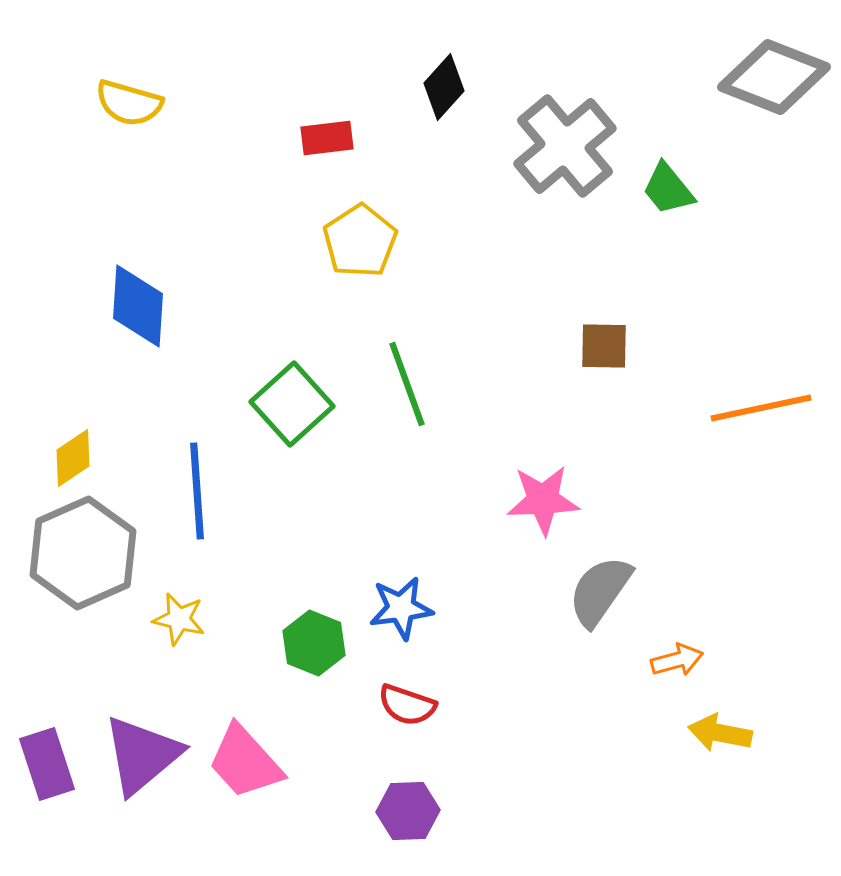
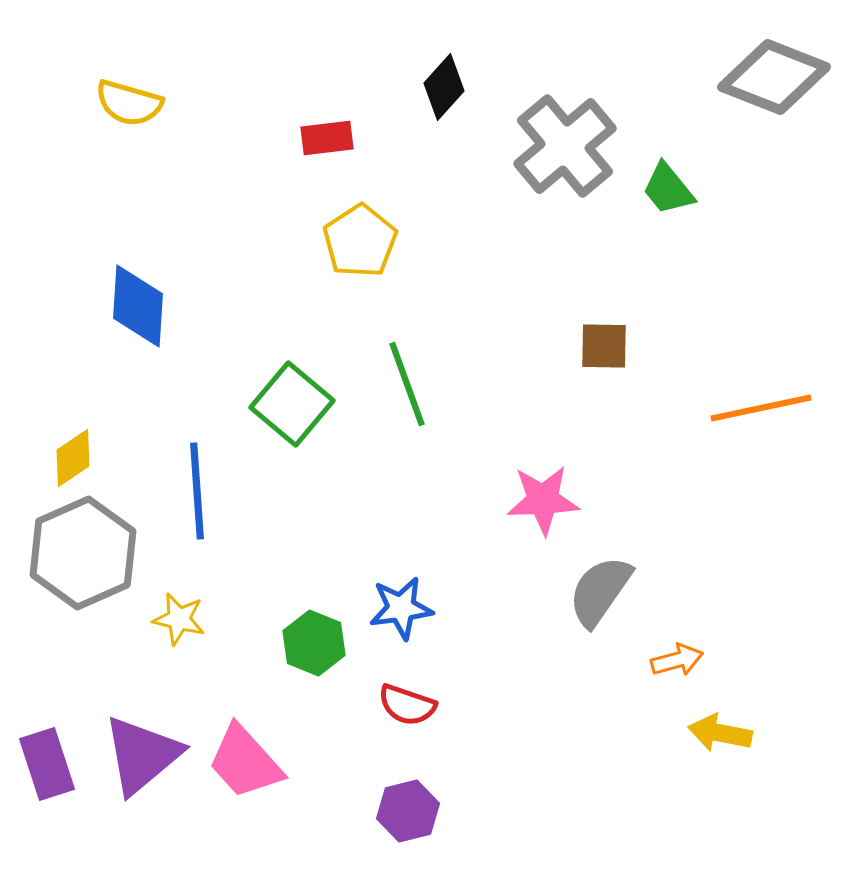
green square: rotated 8 degrees counterclockwise
purple hexagon: rotated 12 degrees counterclockwise
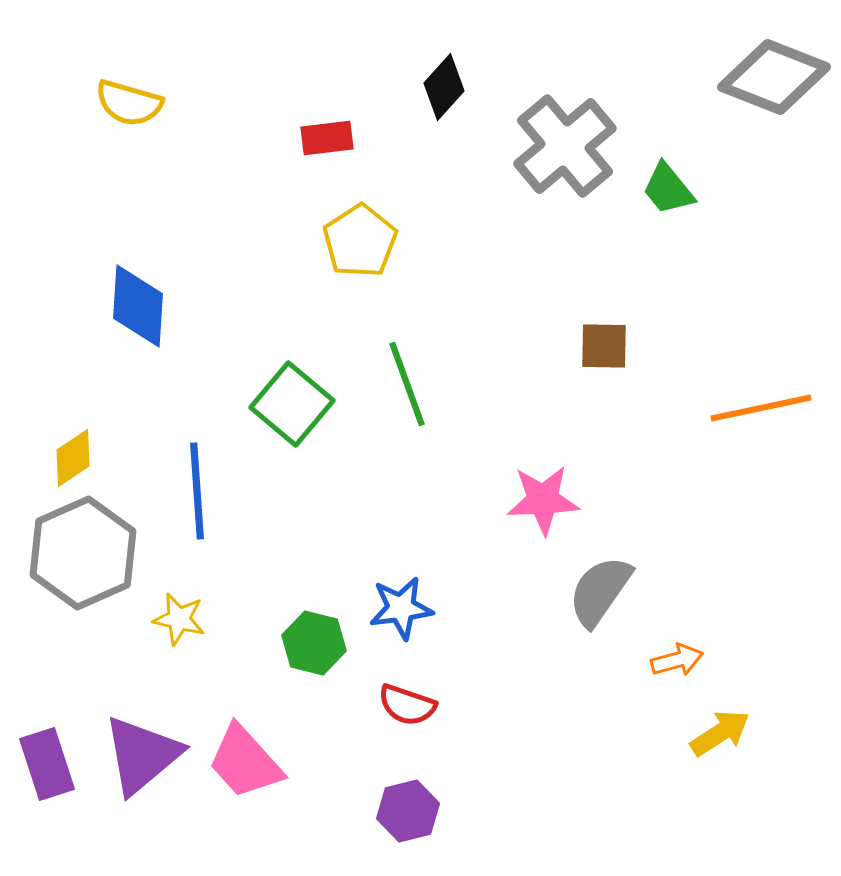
green hexagon: rotated 8 degrees counterclockwise
yellow arrow: rotated 136 degrees clockwise
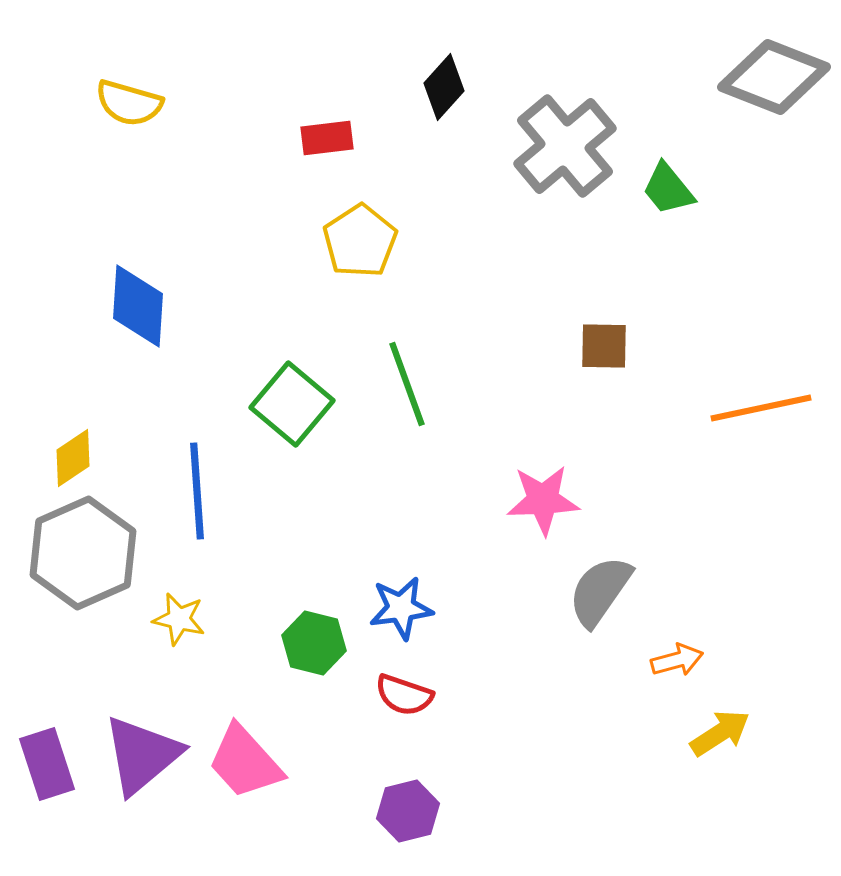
red semicircle: moved 3 px left, 10 px up
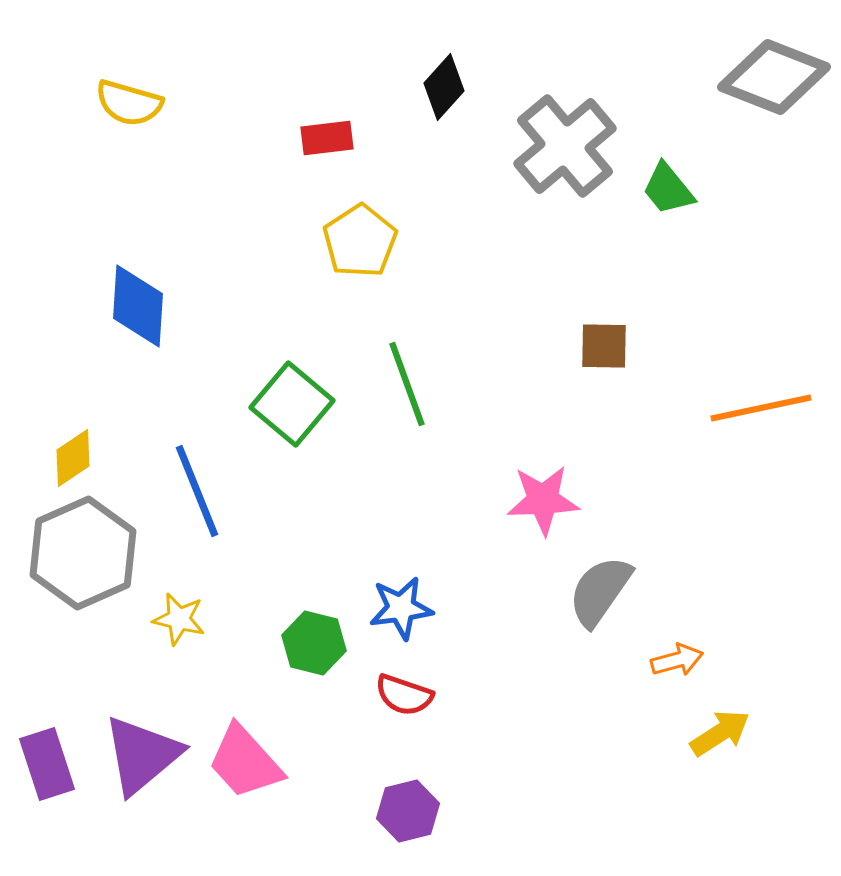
blue line: rotated 18 degrees counterclockwise
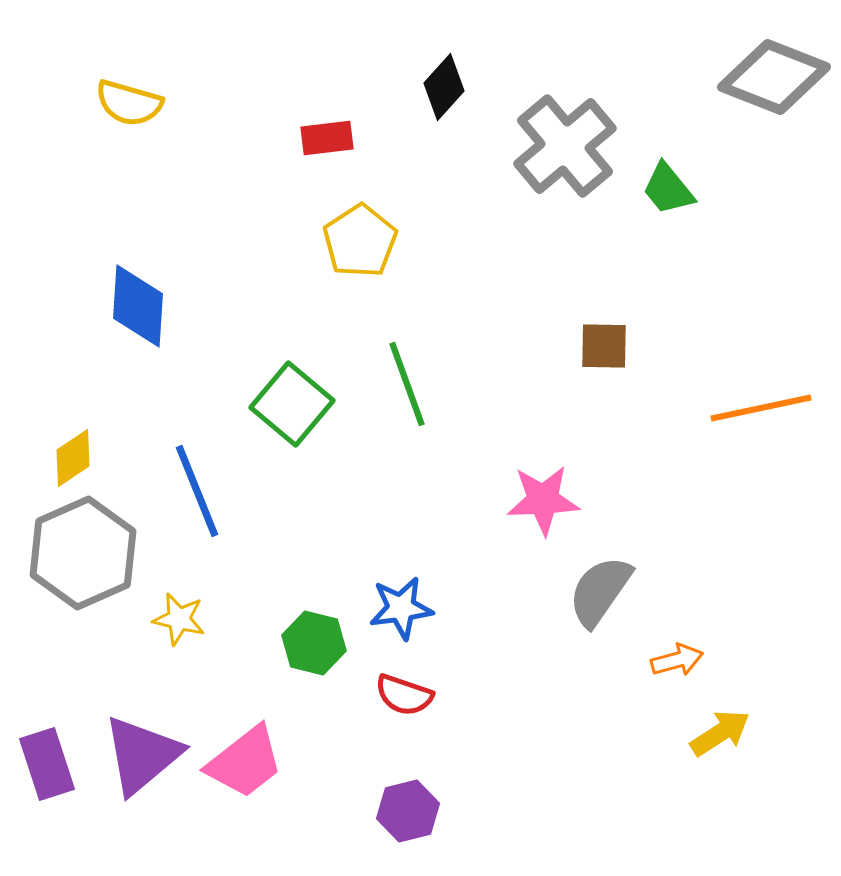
pink trapezoid: rotated 86 degrees counterclockwise
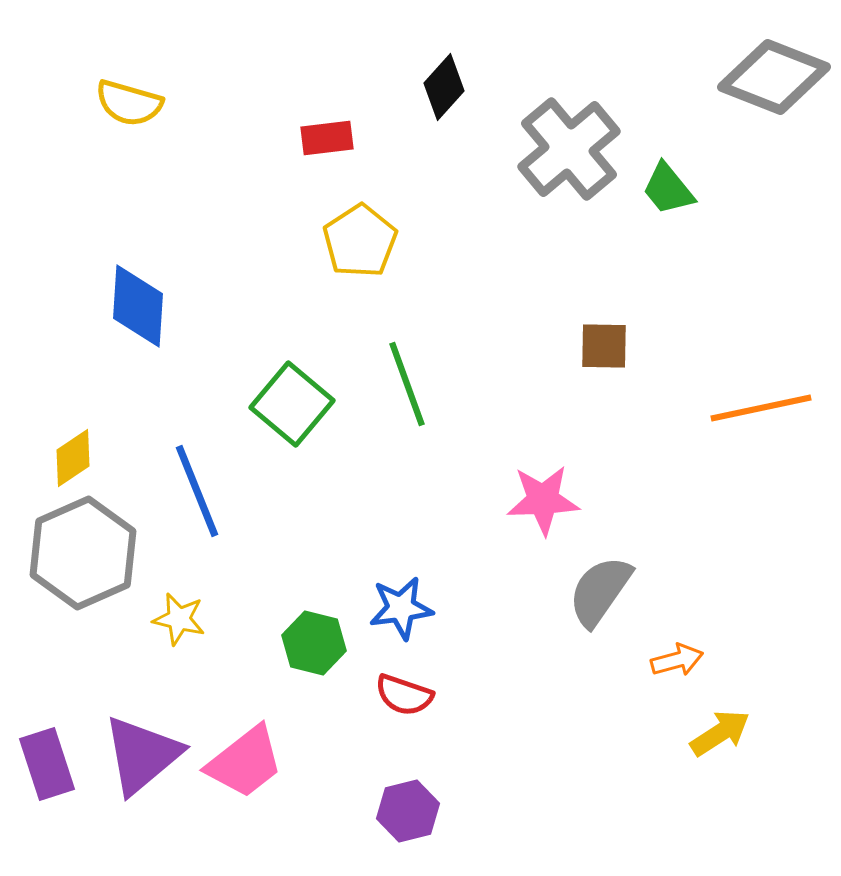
gray cross: moved 4 px right, 3 px down
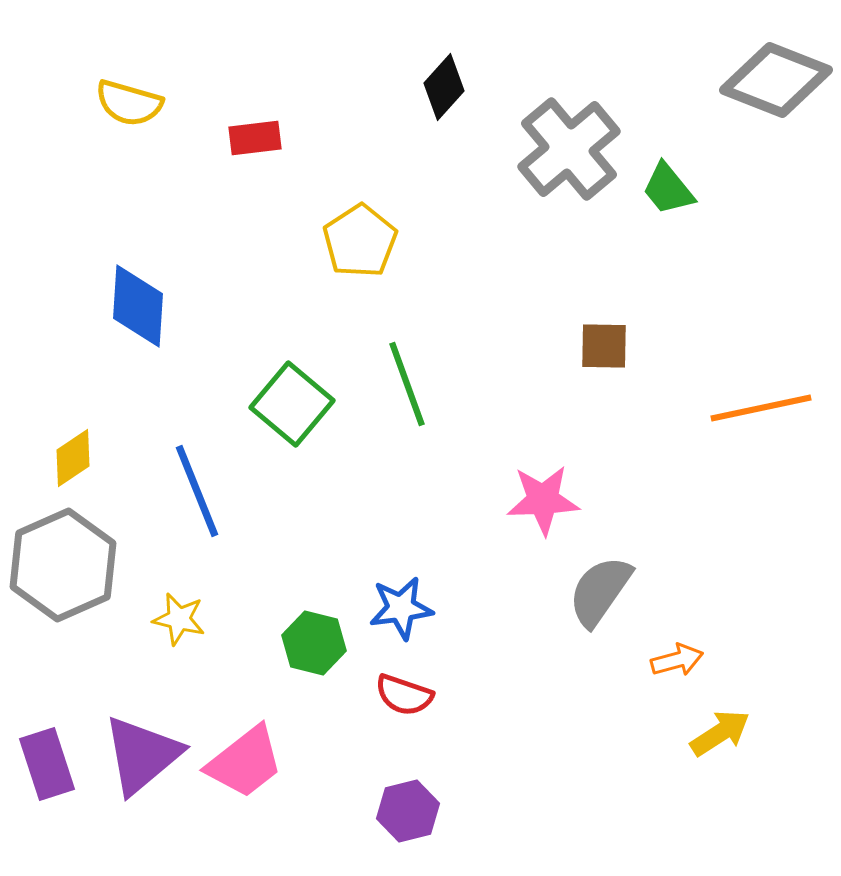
gray diamond: moved 2 px right, 3 px down
red rectangle: moved 72 px left
gray hexagon: moved 20 px left, 12 px down
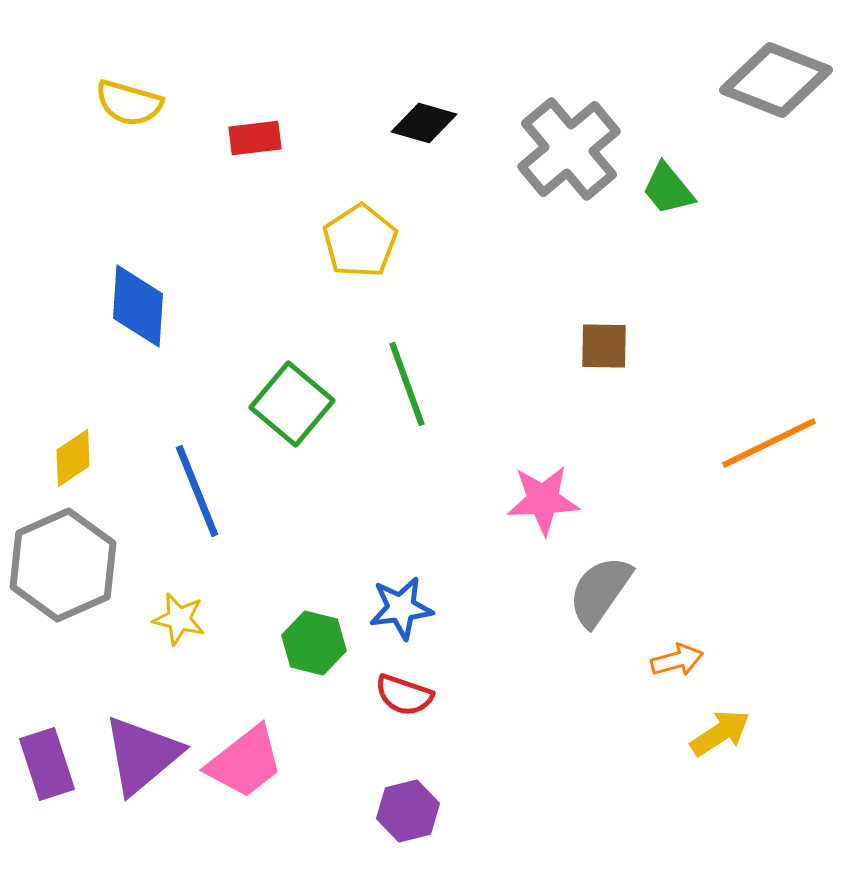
black diamond: moved 20 px left, 36 px down; rotated 64 degrees clockwise
orange line: moved 8 px right, 35 px down; rotated 14 degrees counterclockwise
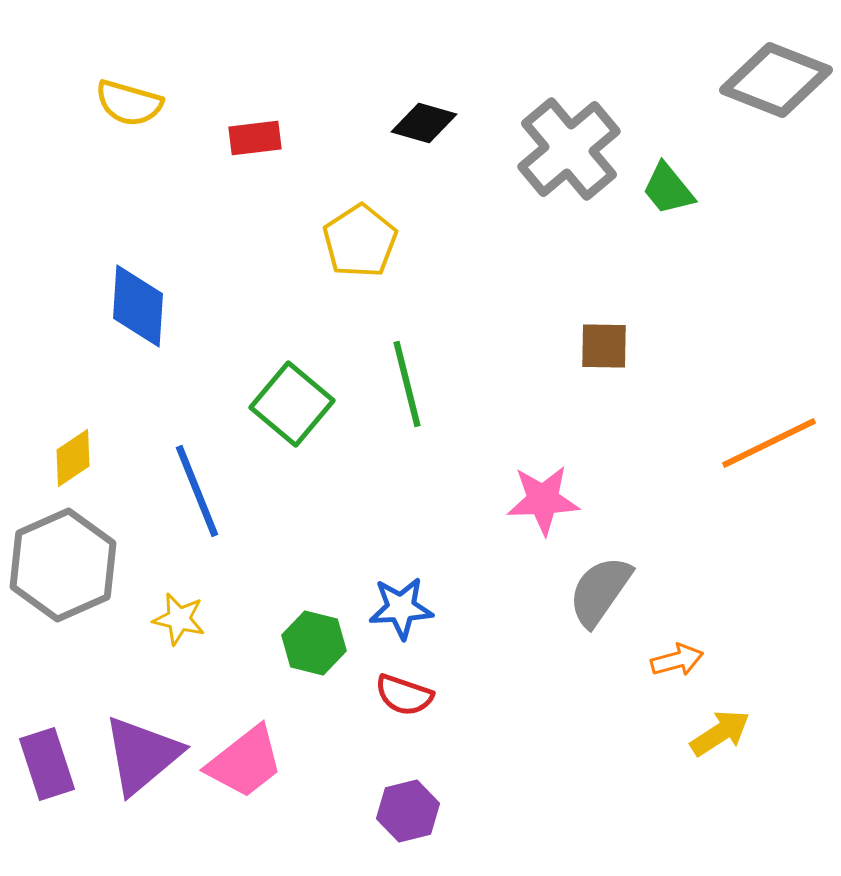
green line: rotated 6 degrees clockwise
blue star: rotated 4 degrees clockwise
